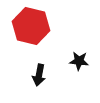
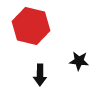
black arrow: moved 1 px right; rotated 10 degrees counterclockwise
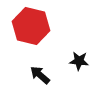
black arrow: rotated 130 degrees clockwise
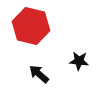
black arrow: moved 1 px left, 1 px up
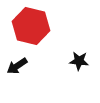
black arrow: moved 22 px left, 8 px up; rotated 75 degrees counterclockwise
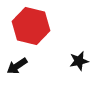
black star: rotated 18 degrees counterclockwise
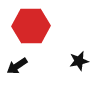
red hexagon: rotated 15 degrees counterclockwise
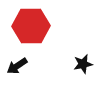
black star: moved 4 px right, 3 px down
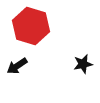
red hexagon: rotated 18 degrees clockwise
